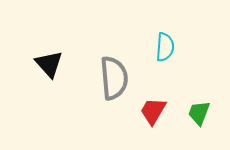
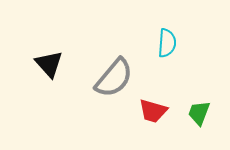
cyan semicircle: moved 2 px right, 4 px up
gray semicircle: rotated 45 degrees clockwise
red trapezoid: rotated 104 degrees counterclockwise
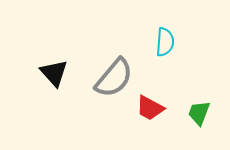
cyan semicircle: moved 2 px left, 1 px up
black triangle: moved 5 px right, 9 px down
red trapezoid: moved 3 px left, 3 px up; rotated 12 degrees clockwise
